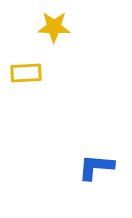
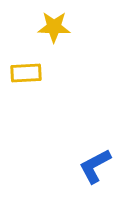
blue L-shape: moved 1 px left, 1 px up; rotated 33 degrees counterclockwise
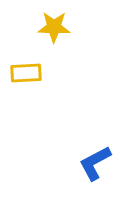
blue L-shape: moved 3 px up
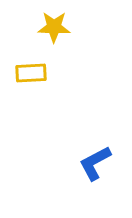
yellow rectangle: moved 5 px right
